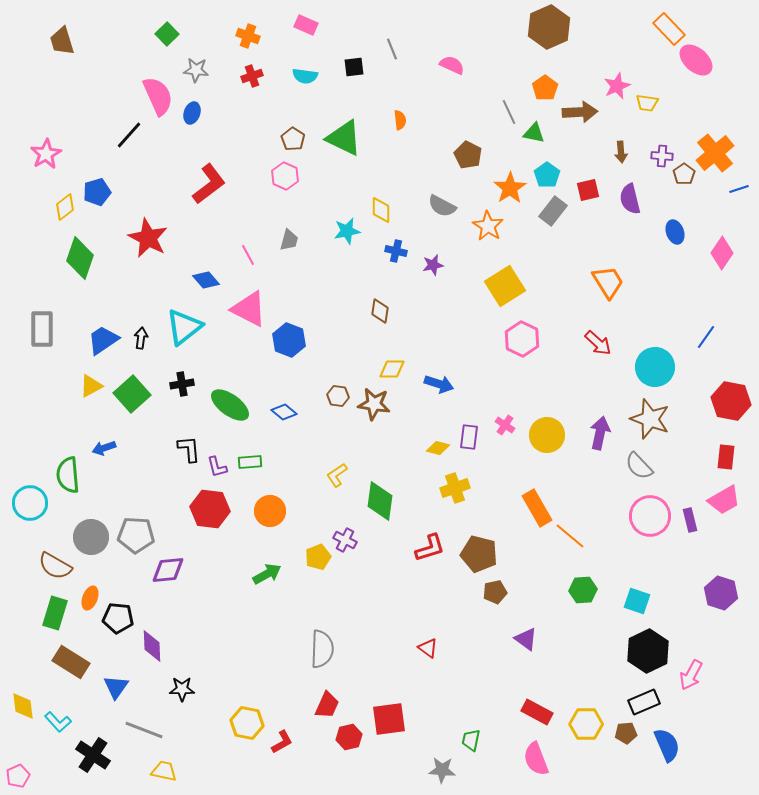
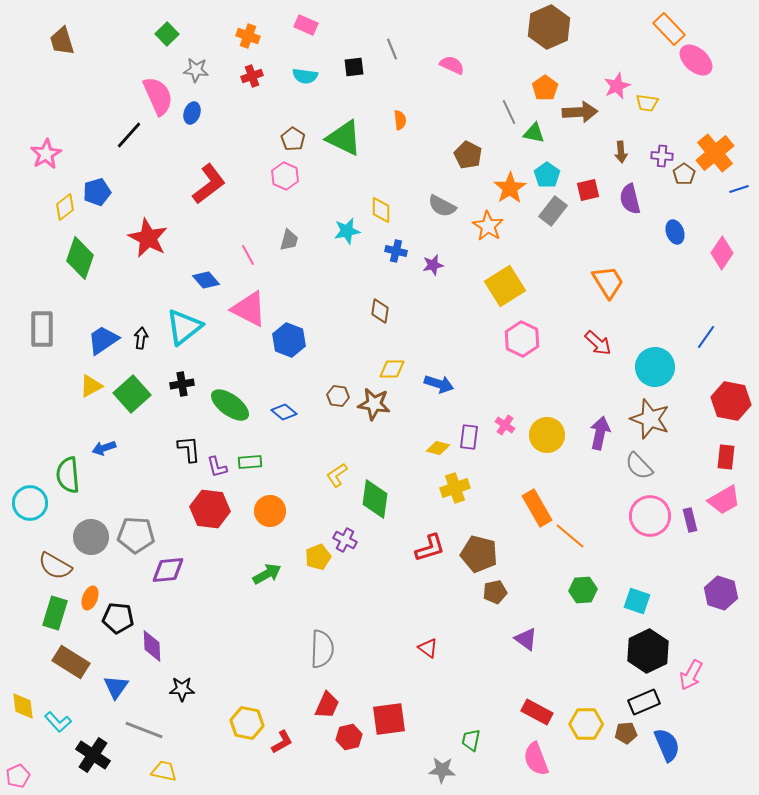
green diamond at (380, 501): moved 5 px left, 2 px up
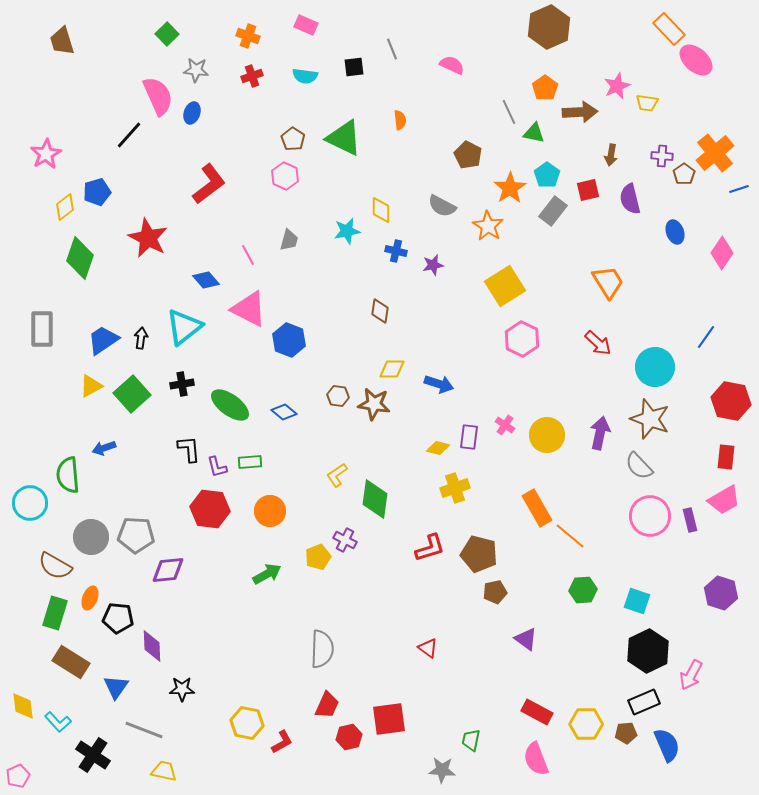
brown arrow at (621, 152): moved 10 px left, 3 px down; rotated 15 degrees clockwise
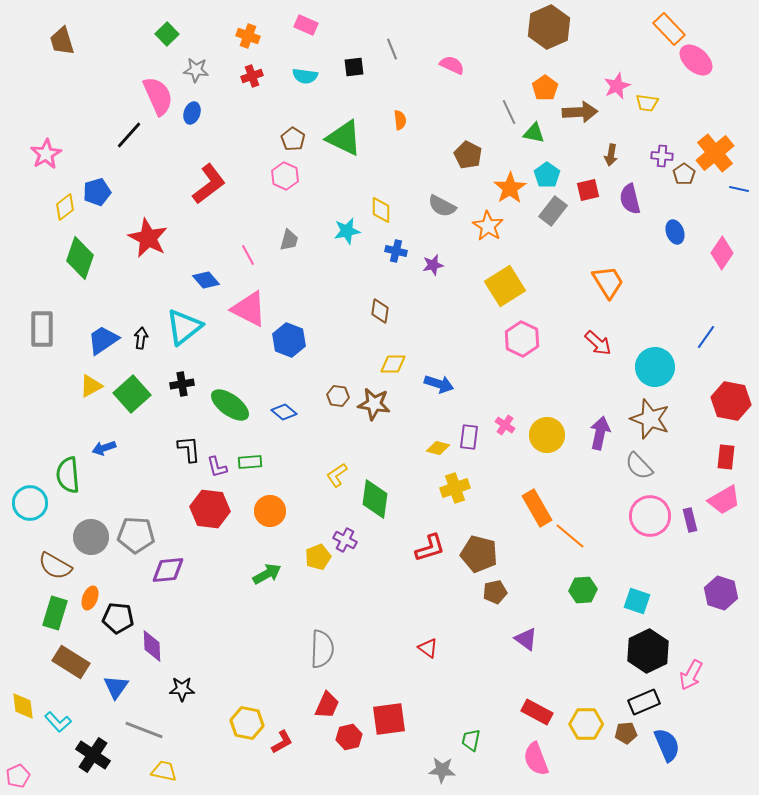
blue line at (739, 189): rotated 30 degrees clockwise
yellow diamond at (392, 369): moved 1 px right, 5 px up
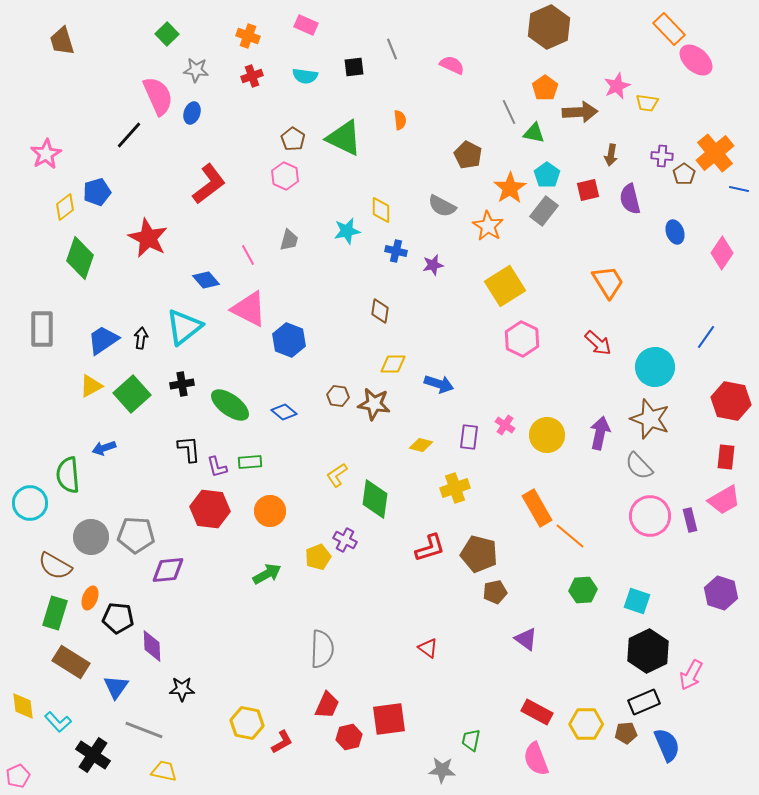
gray rectangle at (553, 211): moved 9 px left
yellow diamond at (438, 448): moved 17 px left, 3 px up
